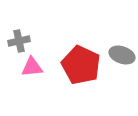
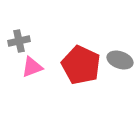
gray ellipse: moved 2 px left, 5 px down
pink triangle: rotated 15 degrees counterclockwise
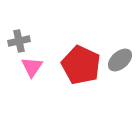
gray ellipse: rotated 60 degrees counterclockwise
pink triangle: rotated 35 degrees counterclockwise
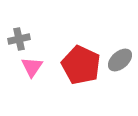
gray cross: moved 2 px up
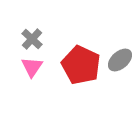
gray cross: moved 13 px right; rotated 35 degrees counterclockwise
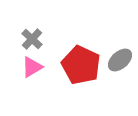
pink triangle: rotated 25 degrees clockwise
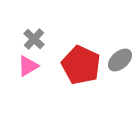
gray cross: moved 2 px right
pink triangle: moved 4 px left, 1 px up
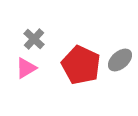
pink triangle: moved 2 px left, 2 px down
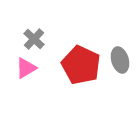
gray ellipse: rotated 65 degrees counterclockwise
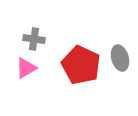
gray cross: rotated 35 degrees counterclockwise
gray ellipse: moved 2 px up
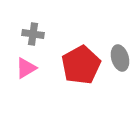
gray cross: moved 1 px left, 5 px up
red pentagon: rotated 18 degrees clockwise
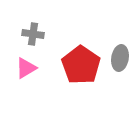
gray ellipse: rotated 25 degrees clockwise
red pentagon: rotated 9 degrees counterclockwise
